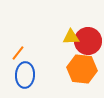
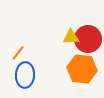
red circle: moved 2 px up
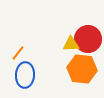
yellow triangle: moved 7 px down
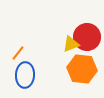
red circle: moved 1 px left, 2 px up
yellow triangle: rotated 18 degrees counterclockwise
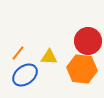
red circle: moved 1 px right, 4 px down
yellow triangle: moved 22 px left, 13 px down; rotated 24 degrees clockwise
blue ellipse: rotated 50 degrees clockwise
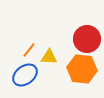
red circle: moved 1 px left, 2 px up
orange line: moved 11 px right, 3 px up
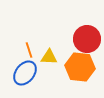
orange line: rotated 56 degrees counterclockwise
orange hexagon: moved 2 px left, 2 px up
blue ellipse: moved 2 px up; rotated 15 degrees counterclockwise
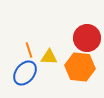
red circle: moved 1 px up
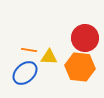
red circle: moved 2 px left
orange line: rotated 63 degrees counterclockwise
blue ellipse: rotated 10 degrees clockwise
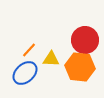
red circle: moved 2 px down
orange line: rotated 56 degrees counterclockwise
yellow triangle: moved 2 px right, 2 px down
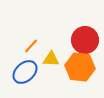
orange line: moved 2 px right, 4 px up
blue ellipse: moved 1 px up
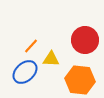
orange hexagon: moved 13 px down
